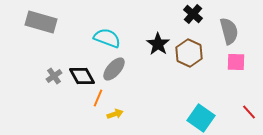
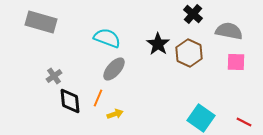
gray semicircle: rotated 64 degrees counterclockwise
black diamond: moved 12 px left, 25 px down; rotated 24 degrees clockwise
red line: moved 5 px left, 10 px down; rotated 21 degrees counterclockwise
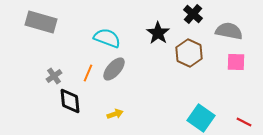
black star: moved 11 px up
orange line: moved 10 px left, 25 px up
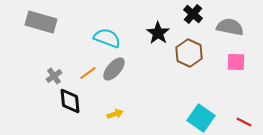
gray semicircle: moved 1 px right, 4 px up
orange line: rotated 30 degrees clockwise
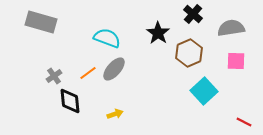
gray semicircle: moved 1 px right, 1 px down; rotated 20 degrees counterclockwise
brown hexagon: rotated 12 degrees clockwise
pink square: moved 1 px up
cyan square: moved 3 px right, 27 px up; rotated 12 degrees clockwise
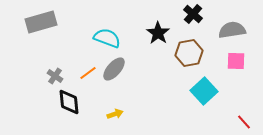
gray rectangle: rotated 32 degrees counterclockwise
gray semicircle: moved 1 px right, 2 px down
brown hexagon: rotated 12 degrees clockwise
gray cross: moved 1 px right; rotated 21 degrees counterclockwise
black diamond: moved 1 px left, 1 px down
red line: rotated 21 degrees clockwise
